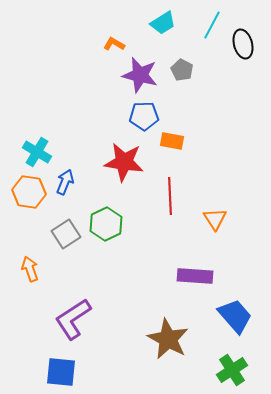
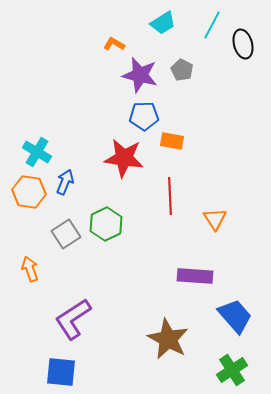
red star: moved 4 px up
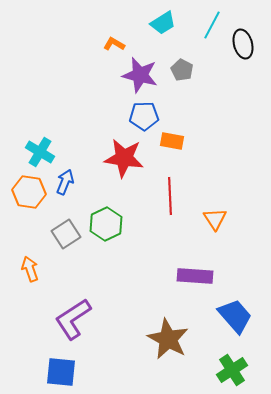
cyan cross: moved 3 px right
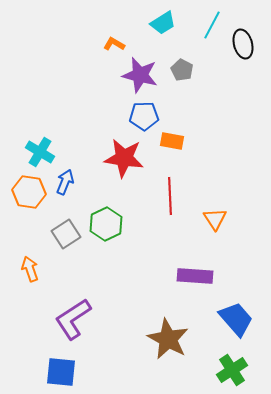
blue trapezoid: moved 1 px right, 3 px down
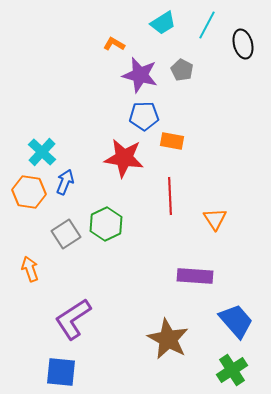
cyan line: moved 5 px left
cyan cross: moved 2 px right; rotated 12 degrees clockwise
blue trapezoid: moved 2 px down
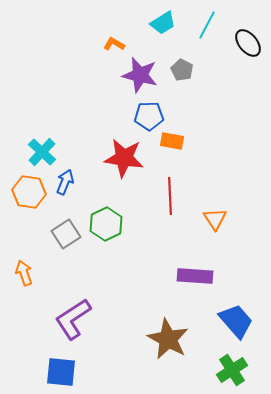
black ellipse: moved 5 px right, 1 px up; rotated 24 degrees counterclockwise
blue pentagon: moved 5 px right
orange arrow: moved 6 px left, 4 px down
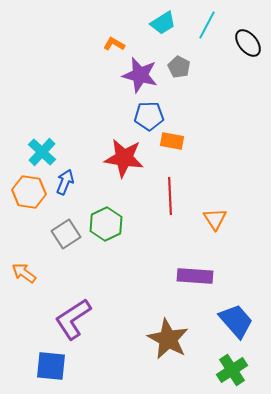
gray pentagon: moved 3 px left, 3 px up
orange arrow: rotated 35 degrees counterclockwise
blue square: moved 10 px left, 6 px up
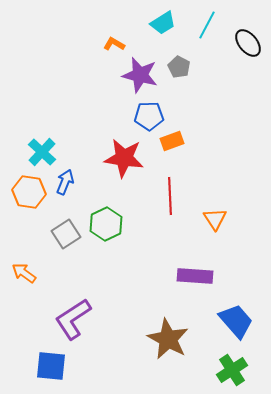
orange rectangle: rotated 30 degrees counterclockwise
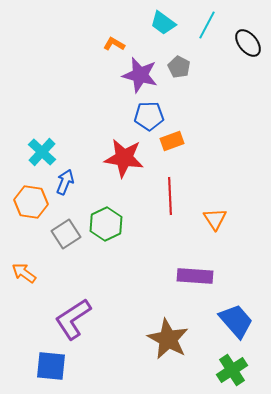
cyan trapezoid: rotated 68 degrees clockwise
orange hexagon: moved 2 px right, 10 px down
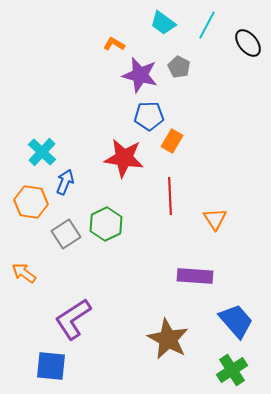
orange rectangle: rotated 40 degrees counterclockwise
